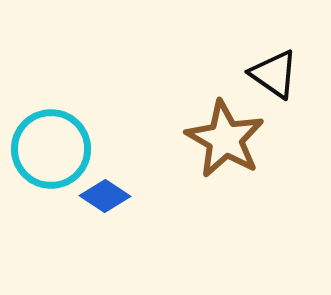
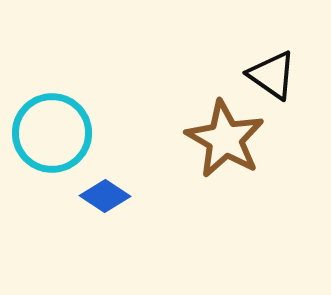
black triangle: moved 2 px left, 1 px down
cyan circle: moved 1 px right, 16 px up
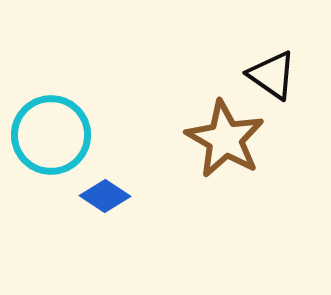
cyan circle: moved 1 px left, 2 px down
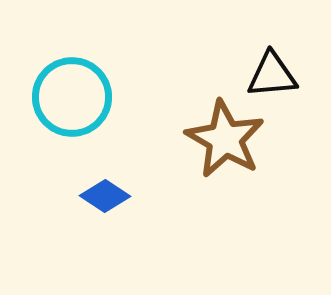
black triangle: rotated 40 degrees counterclockwise
cyan circle: moved 21 px right, 38 px up
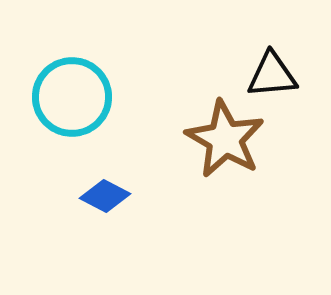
blue diamond: rotated 6 degrees counterclockwise
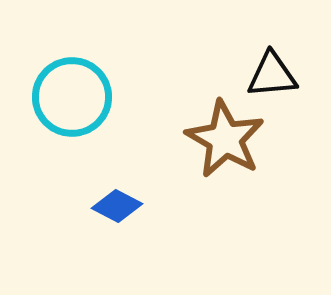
blue diamond: moved 12 px right, 10 px down
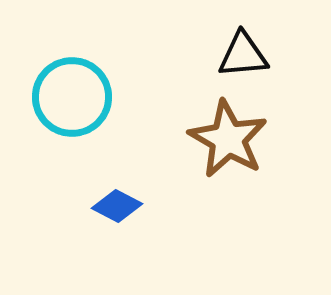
black triangle: moved 29 px left, 20 px up
brown star: moved 3 px right
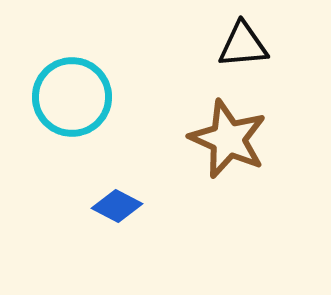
black triangle: moved 10 px up
brown star: rotated 6 degrees counterclockwise
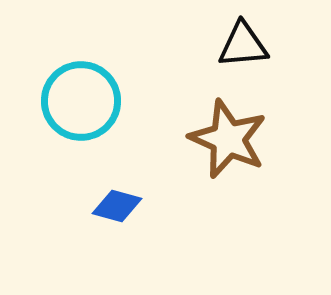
cyan circle: moved 9 px right, 4 px down
blue diamond: rotated 12 degrees counterclockwise
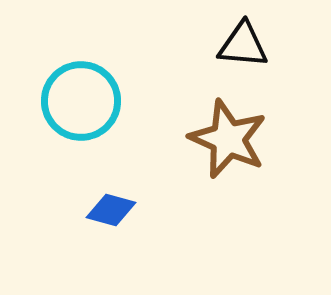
black triangle: rotated 10 degrees clockwise
blue diamond: moved 6 px left, 4 px down
